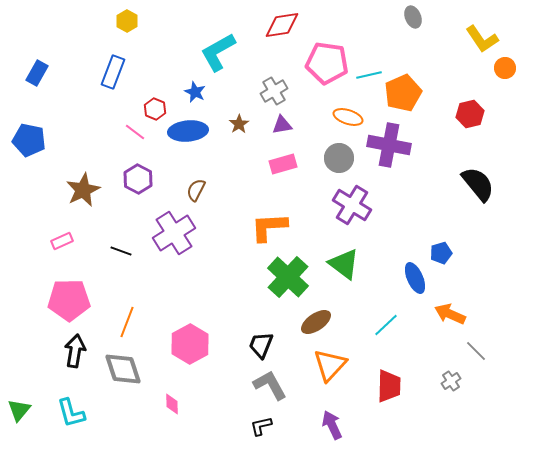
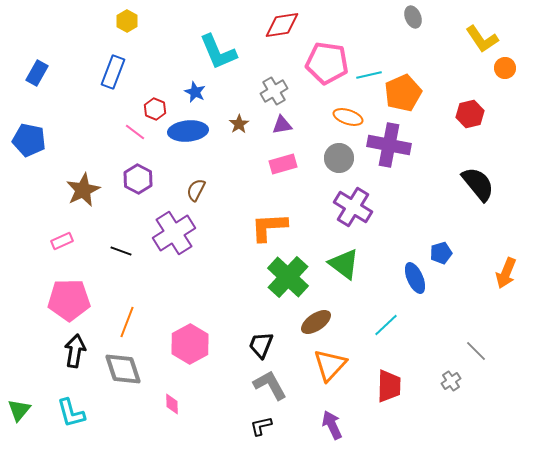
cyan L-shape at (218, 52): rotated 84 degrees counterclockwise
purple cross at (352, 205): moved 1 px right, 2 px down
orange arrow at (450, 314): moved 56 px right, 41 px up; rotated 92 degrees counterclockwise
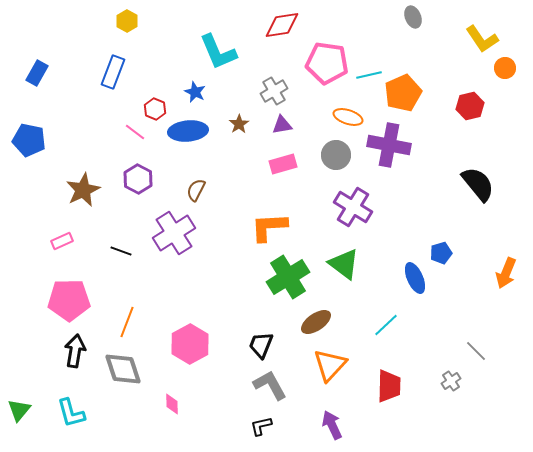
red hexagon at (470, 114): moved 8 px up
gray circle at (339, 158): moved 3 px left, 3 px up
green cross at (288, 277): rotated 15 degrees clockwise
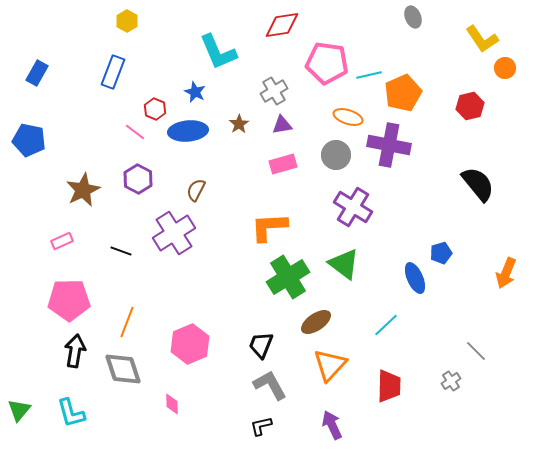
pink hexagon at (190, 344): rotated 6 degrees clockwise
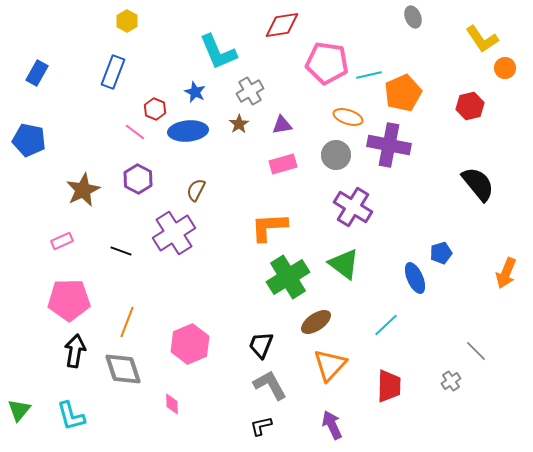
gray cross at (274, 91): moved 24 px left
cyan L-shape at (71, 413): moved 3 px down
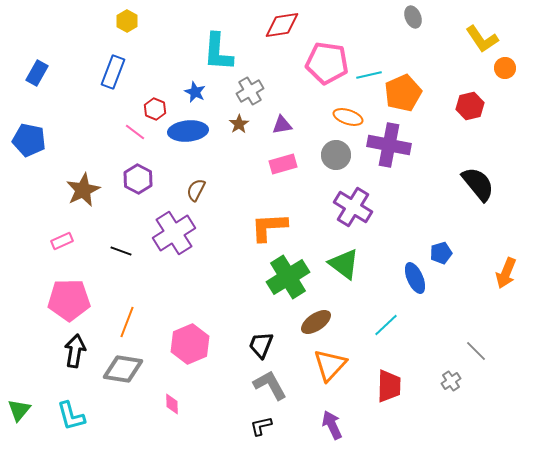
cyan L-shape at (218, 52): rotated 27 degrees clockwise
gray diamond at (123, 369): rotated 63 degrees counterclockwise
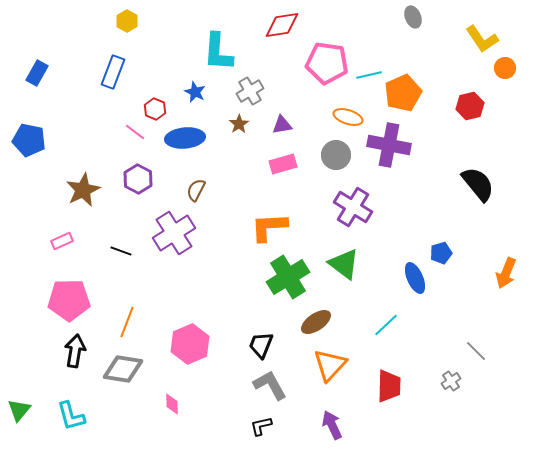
blue ellipse at (188, 131): moved 3 px left, 7 px down
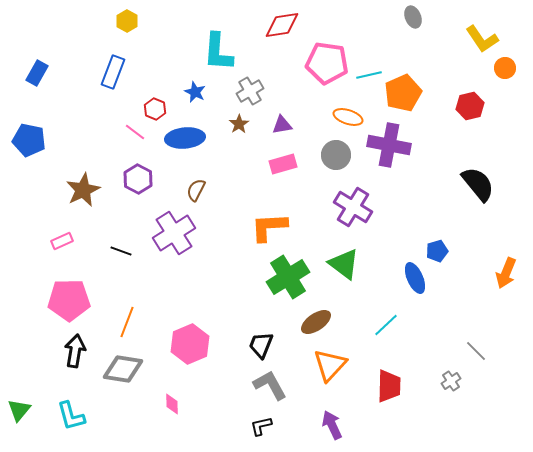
blue pentagon at (441, 253): moved 4 px left, 2 px up
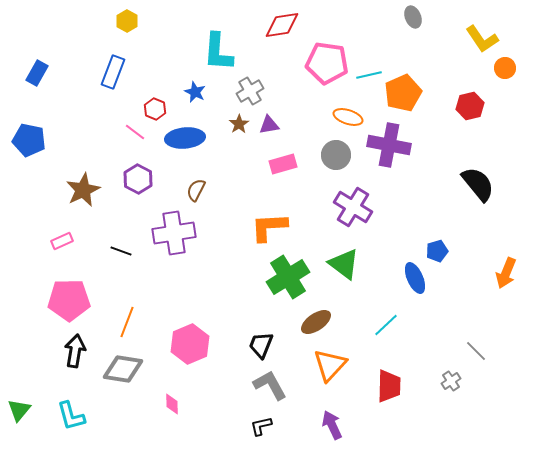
purple triangle at (282, 125): moved 13 px left
purple cross at (174, 233): rotated 24 degrees clockwise
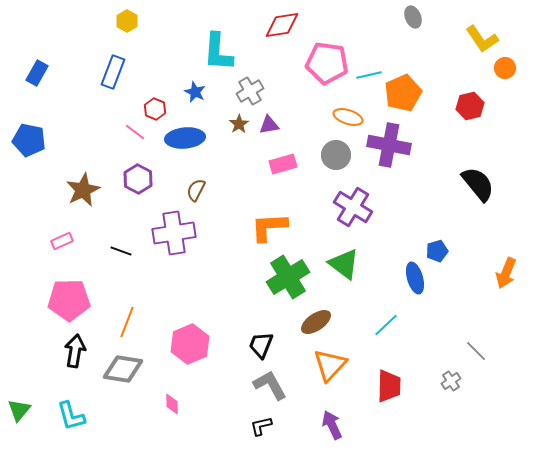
blue ellipse at (415, 278): rotated 8 degrees clockwise
